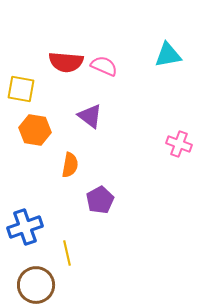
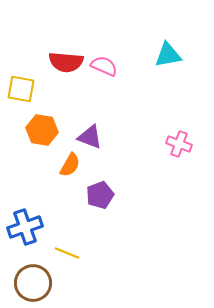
purple triangle: moved 21 px down; rotated 16 degrees counterclockwise
orange hexagon: moved 7 px right
orange semicircle: rotated 20 degrees clockwise
purple pentagon: moved 5 px up; rotated 8 degrees clockwise
yellow line: rotated 55 degrees counterclockwise
brown circle: moved 3 px left, 2 px up
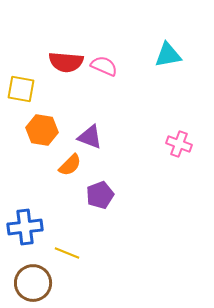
orange semicircle: rotated 15 degrees clockwise
blue cross: rotated 12 degrees clockwise
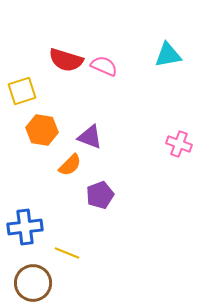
red semicircle: moved 2 px up; rotated 12 degrees clockwise
yellow square: moved 1 px right, 2 px down; rotated 28 degrees counterclockwise
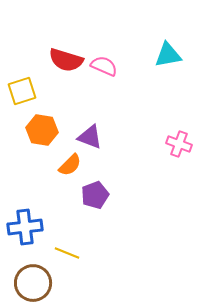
purple pentagon: moved 5 px left
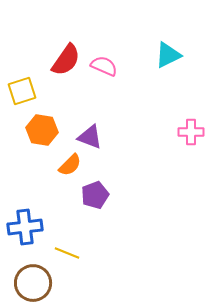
cyan triangle: rotated 16 degrees counterclockwise
red semicircle: rotated 72 degrees counterclockwise
pink cross: moved 12 px right, 12 px up; rotated 20 degrees counterclockwise
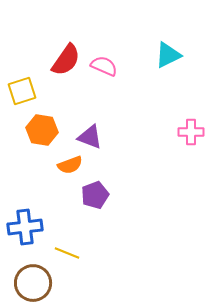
orange semicircle: rotated 25 degrees clockwise
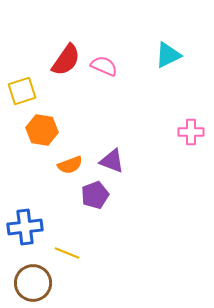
purple triangle: moved 22 px right, 24 px down
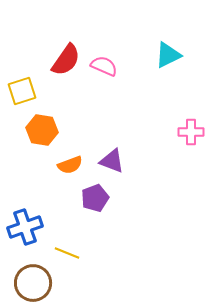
purple pentagon: moved 3 px down
blue cross: rotated 12 degrees counterclockwise
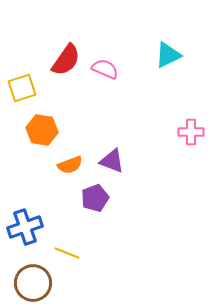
pink semicircle: moved 1 px right, 3 px down
yellow square: moved 3 px up
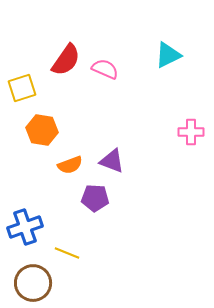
purple pentagon: rotated 24 degrees clockwise
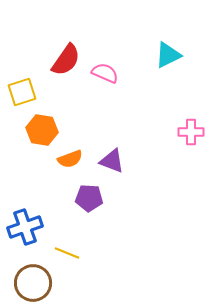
pink semicircle: moved 4 px down
yellow square: moved 4 px down
orange semicircle: moved 6 px up
purple pentagon: moved 6 px left
